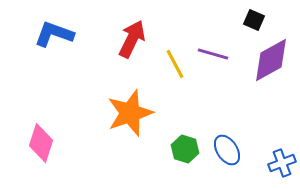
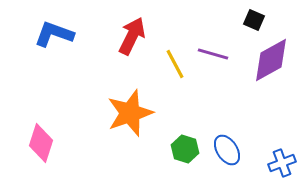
red arrow: moved 3 px up
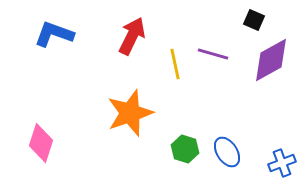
yellow line: rotated 16 degrees clockwise
blue ellipse: moved 2 px down
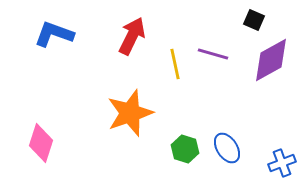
blue ellipse: moved 4 px up
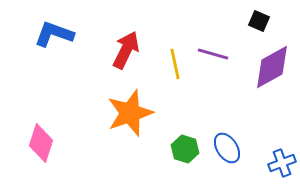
black square: moved 5 px right, 1 px down
red arrow: moved 6 px left, 14 px down
purple diamond: moved 1 px right, 7 px down
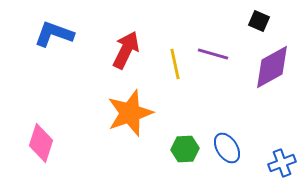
green hexagon: rotated 20 degrees counterclockwise
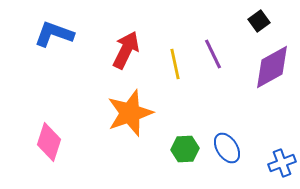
black square: rotated 30 degrees clockwise
purple line: rotated 48 degrees clockwise
pink diamond: moved 8 px right, 1 px up
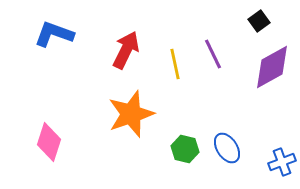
orange star: moved 1 px right, 1 px down
green hexagon: rotated 16 degrees clockwise
blue cross: moved 1 px up
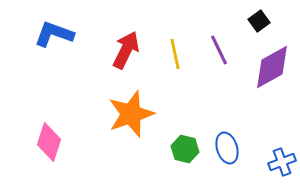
purple line: moved 6 px right, 4 px up
yellow line: moved 10 px up
blue ellipse: rotated 16 degrees clockwise
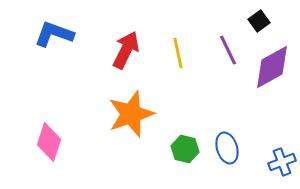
purple line: moved 9 px right
yellow line: moved 3 px right, 1 px up
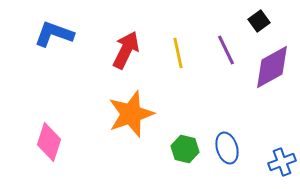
purple line: moved 2 px left
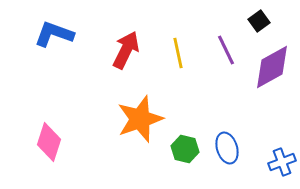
orange star: moved 9 px right, 5 px down
